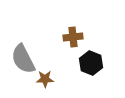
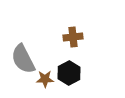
black hexagon: moved 22 px left, 10 px down; rotated 10 degrees clockwise
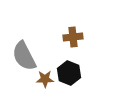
gray semicircle: moved 1 px right, 3 px up
black hexagon: rotated 10 degrees counterclockwise
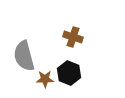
brown cross: rotated 24 degrees clockwise
gray semicircle: rotated 12 degrees clockwise
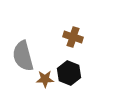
gray semicircle: moved 1 px left
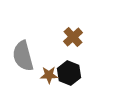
brown cross: rotated 30 degrees clockwise
brown star: moved 4 px right, 4 px up
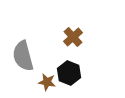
brown star: moved 2 px left, 7 px down; rotated 12 degrees clockwise
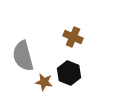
brown cross: rotated 24 degrees counterclockwise
brown star: moved 3 px left
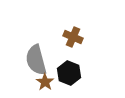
gray semicircle: moved 13 px right, 4 px down
brown star: moved 1 px right; rotated 24 degrees clockwise
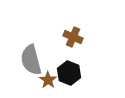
gray semicircle: moved 5 px left
brown star: moved 3 px right, 2 px up
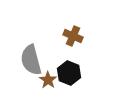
brown cross: moved 1 px up
